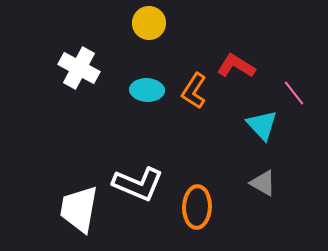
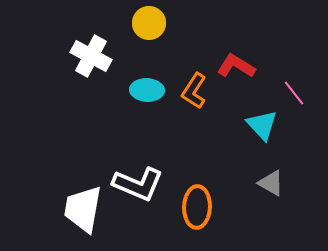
white cross: moved 12 px right, 12 px up
gray triangle: moved 8 px right
white trapezoid: moved 4 px right
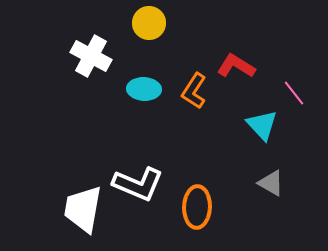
cyan ellipse: moved 3 px left, 1 px up
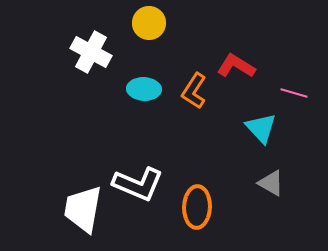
white cross: moved 4 px up
pink line: rotated 36 degrees counterclockwise
cyan triangle: moved 1 px left, 3 px down
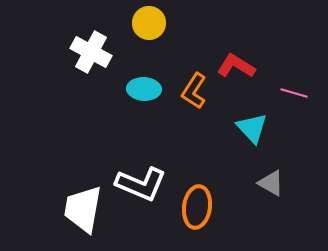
cyan triangle: moved 9 px left
white L-shape: moved 3 px right
orange ellipse: rotated 6 degrees clockwise
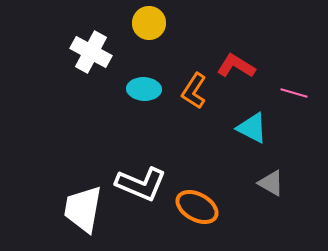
cyan triangle: rotated 20 degrees counterclockwise
orange ellipse: rotated 69 degrees counterclockwise
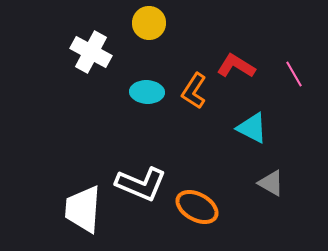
cyan ellipse: moved 3 px right, 3 px down
pink line: moved 19 px up; rotated 44 degrees clockwise
white trapezoid: rotated 6 degrees counterclockwise
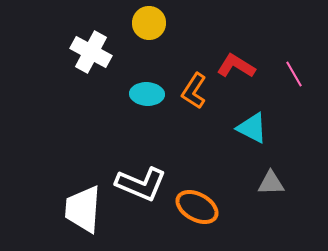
cyan ellipse: moved 2 px down
gray triangle: rotated 32 degrees counterclockwise
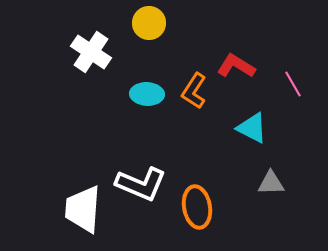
white cross: rotated 6 degrees clockwise
pink line: moved 1 px left, 10 px down
orange ellipse: rotated 51 degrees clockwise
